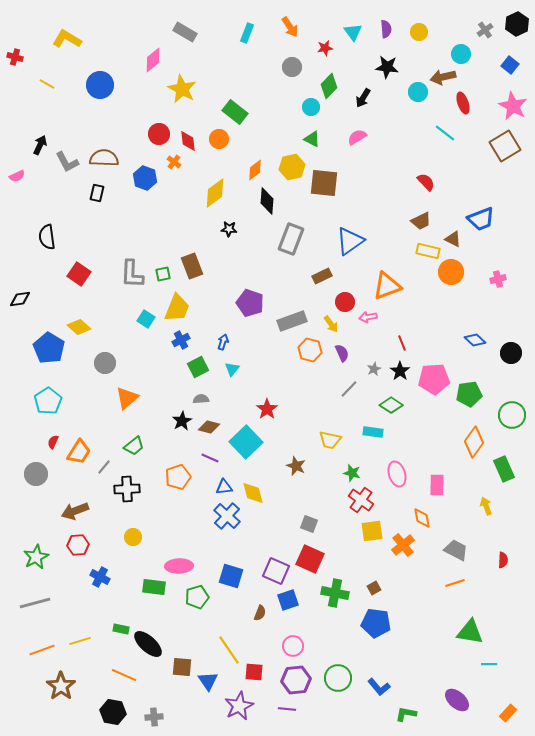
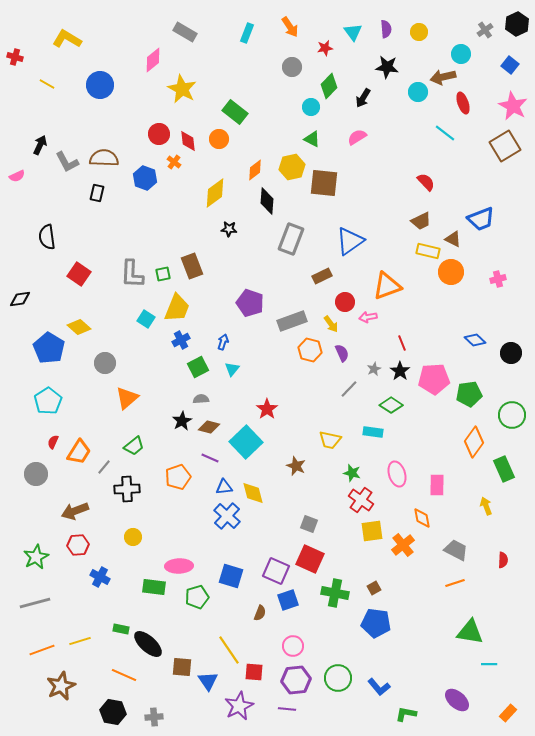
brown star at (61, 686): rotated 12 degrees clockwise
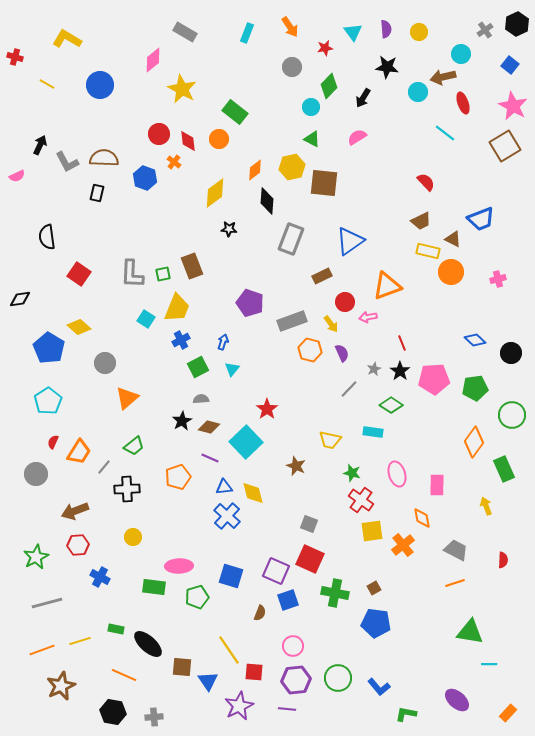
green pentagon at (469, 394): moved 6 px right, 6 px up
gray line at (35, 603): moved 12 px right
green rectangle at (121, 629): moved 5 px left
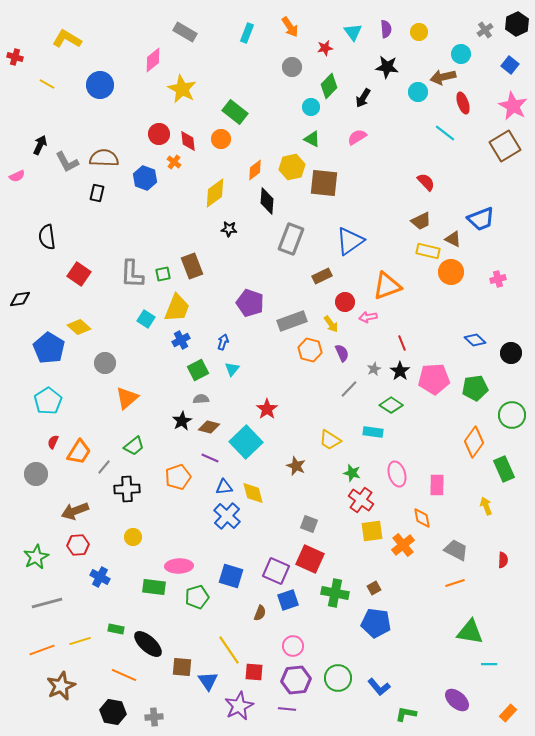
orange circle at (219, 139): moved 2 px right
green square at (198, 367): moved 3 px down
yellow trapezoid at (330, 440): rotated 20 degrees clockwise
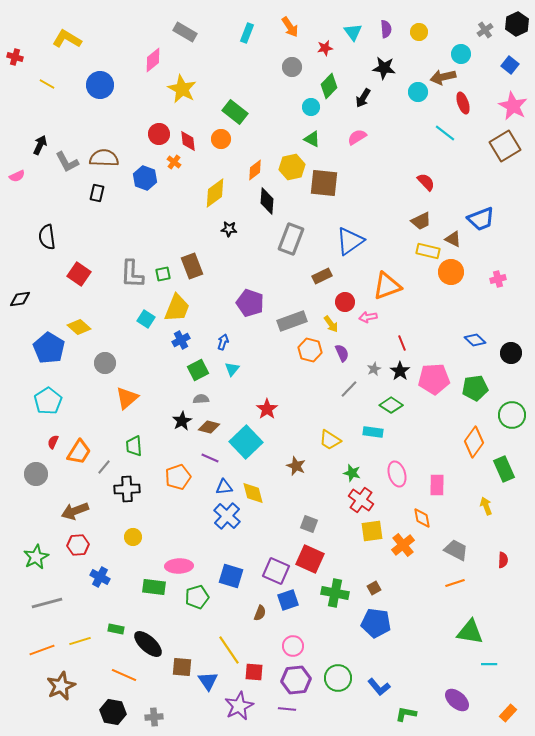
black star at (387, 67): moved 3 px left, 1 px down
green trapezoid at (134, 446): rotated 125 degrees clockwise
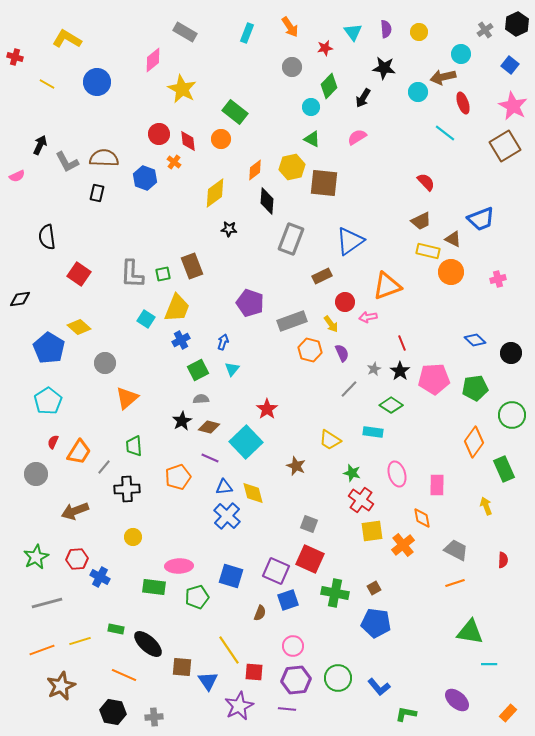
blue circle at (100, 85): moved 3 px left, 3 px up
red hexagon at (78, 545): moved 1 px left, 14 px down
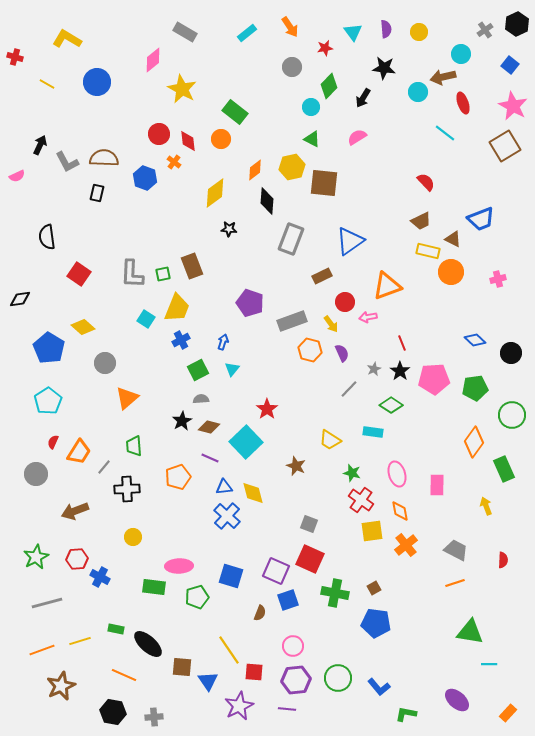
cyan rectangle at (247, 33): rotated 30 degrees clockwise
yellow diamond at (79, 327): moved 4 px right
orange diamond at (422, 518): moved 22 px left, 7 px up
orange cross at (403, 545): moved 3 px right
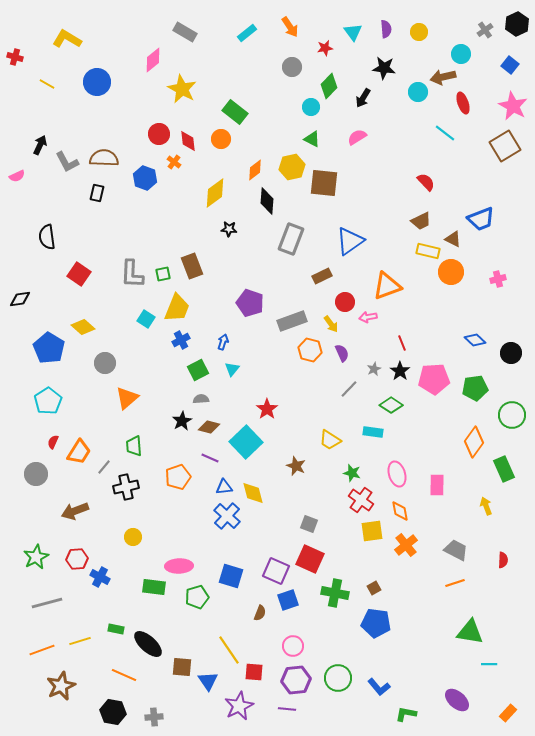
black cross at (127, 489): moved 1 px left, 2 px up; rotated 10 degrees counterclockwise
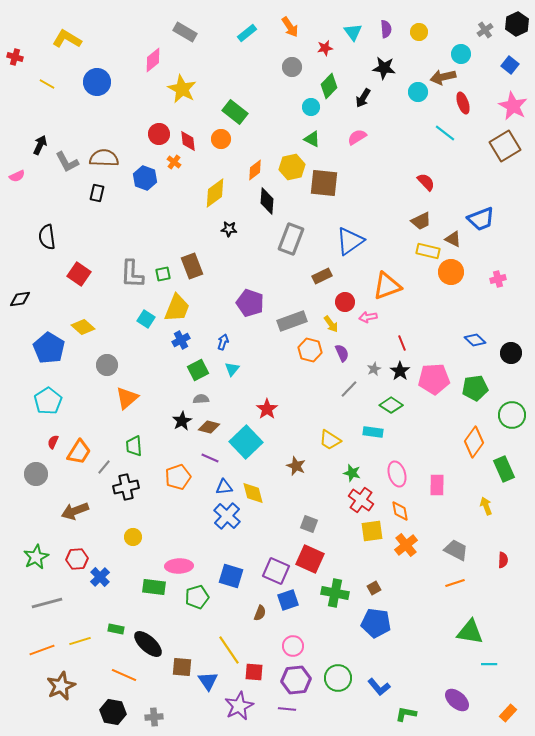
gray circle at (105, 363): moved 2 px right, 2 px down
blue cross at (100, 577): rotated 18 degrees clockwise
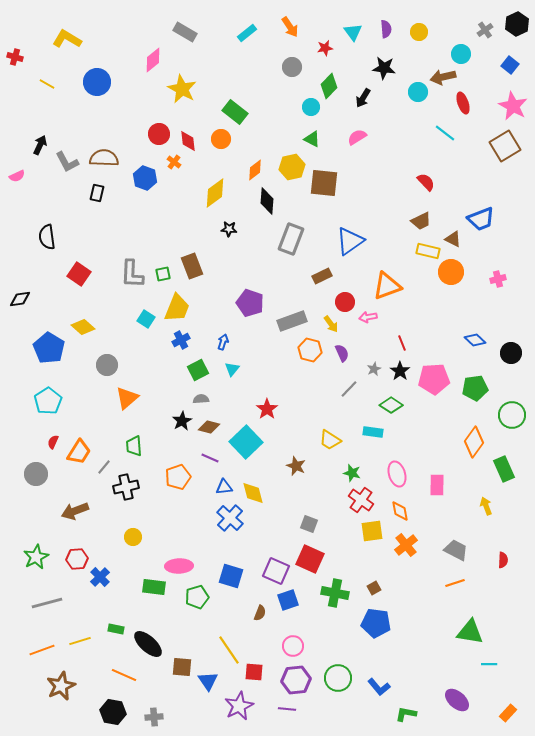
blue cross at (227, 516): moved 3 px right, 2 px down
